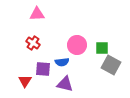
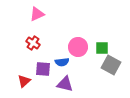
pink triangle: rotated 21 degrees counterclockwise
pink circle: moved 1 px right, 2 px down
red triangle: moved 1 px left; rotated 16 degrees clockwise
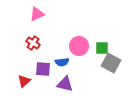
pink circle: moved 1 px right, 1 px up
gray square: moved 2 px up
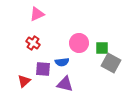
pink circle: moved 3 px up
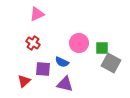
blue semicircle: rotated 32 degrees clockwise
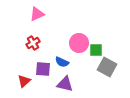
red cross: rotated 24 degrees clockwise
green square: moved 6 px left, 2 px down
gray square: moved 4 px left, 4 px down
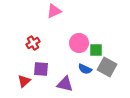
pink triangle: moved 17 px right, 3 px up
blue semicircle: moved 23 px right, 7 px down
purple square: moved 2 px left
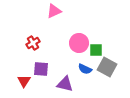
red triangle: rotated 16 degrees counterclockwise
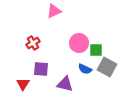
red triangle: moved 1 px left, 3 px down
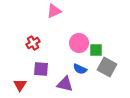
blue semicircle: moved 5 px left
red triangle: moved 3 px left, 1 px down
